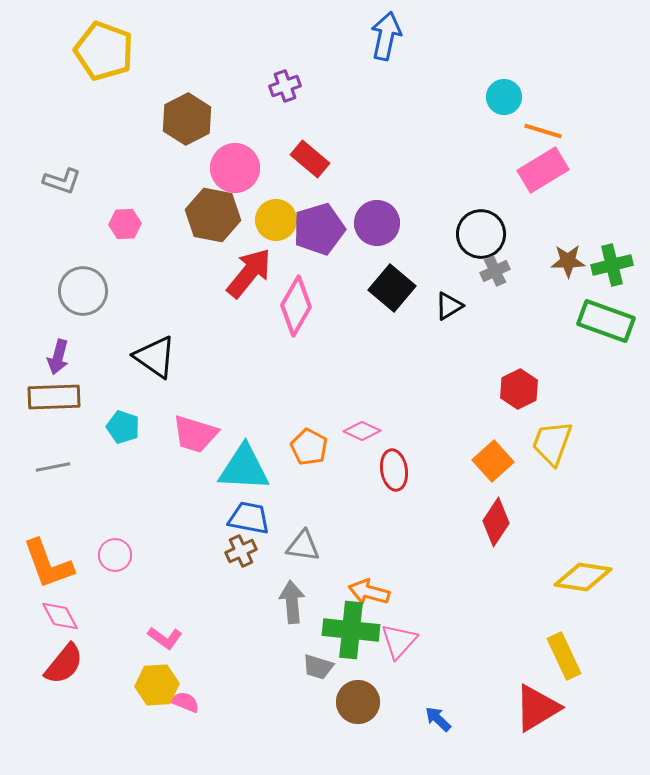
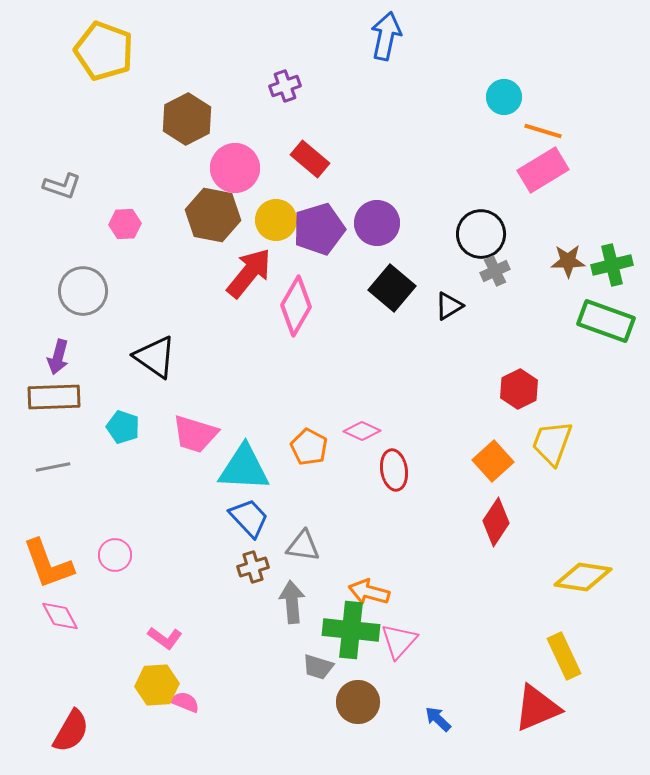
gray L-shape at (62, 181): moved 5 px down
blue trapezoid at (249, 518): rotated 36 degrees clockwise
brown cross at (241, 551): moved 12 px right, 16 px down; rotated 8 degrees clockwise
red semicircle at (64, 664): moved 7 px right, 67 px down; rotated 9 degrees counterclockwise
red triangle at (537, 708): rotated 8 degrees clockwise
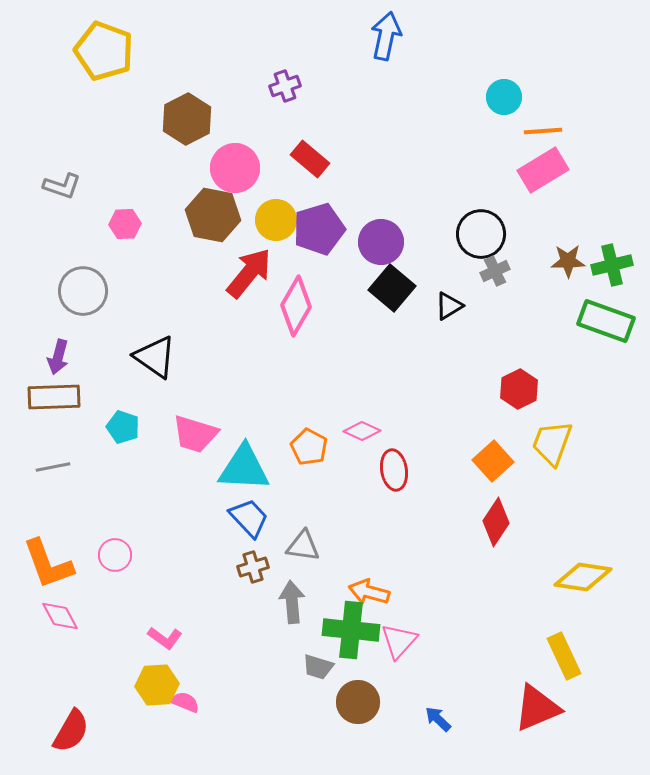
orange line at (543, 131): rotated 21 degrees counterclockwise
purple circle at (377, 223): moved 4 px right, 19 px down
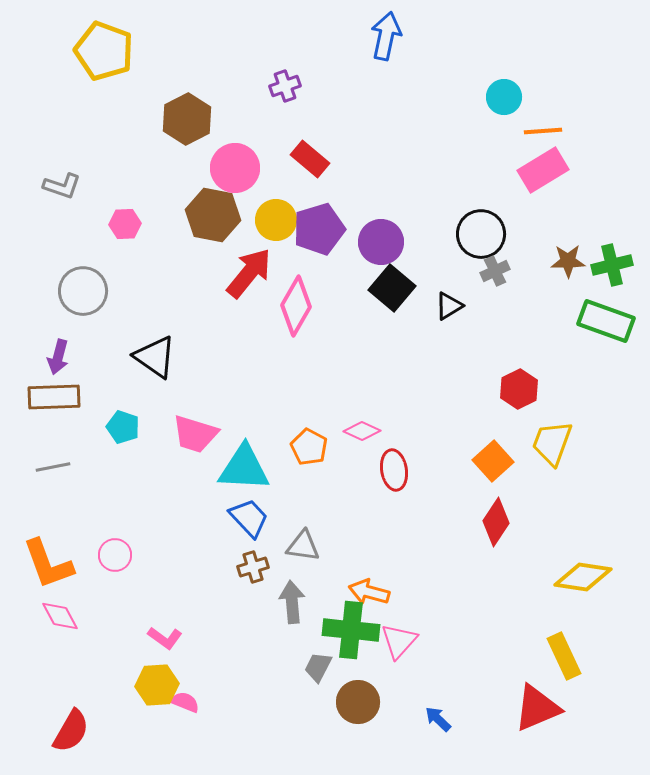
gray trapezoid at (318, 667): rotated 100 degrees clockwise
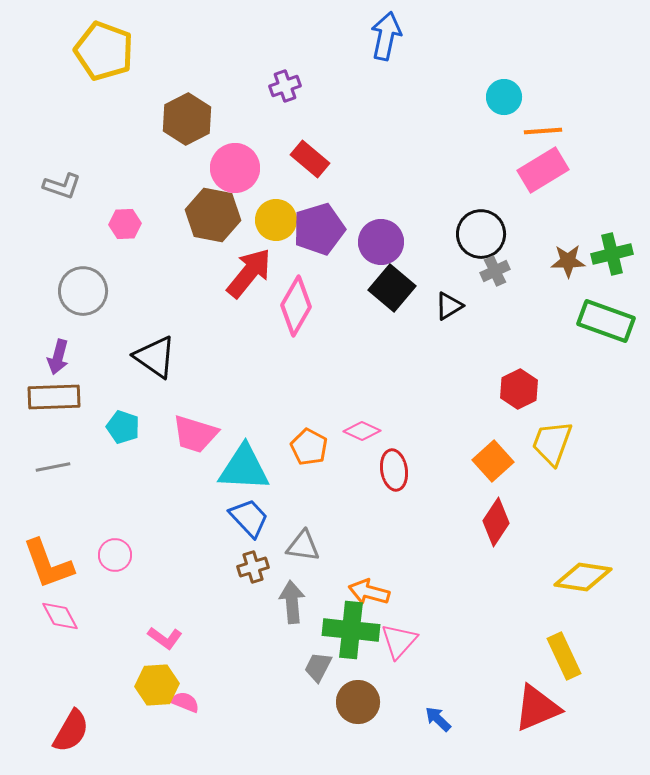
green cross at (612, 265): moved 11 px up
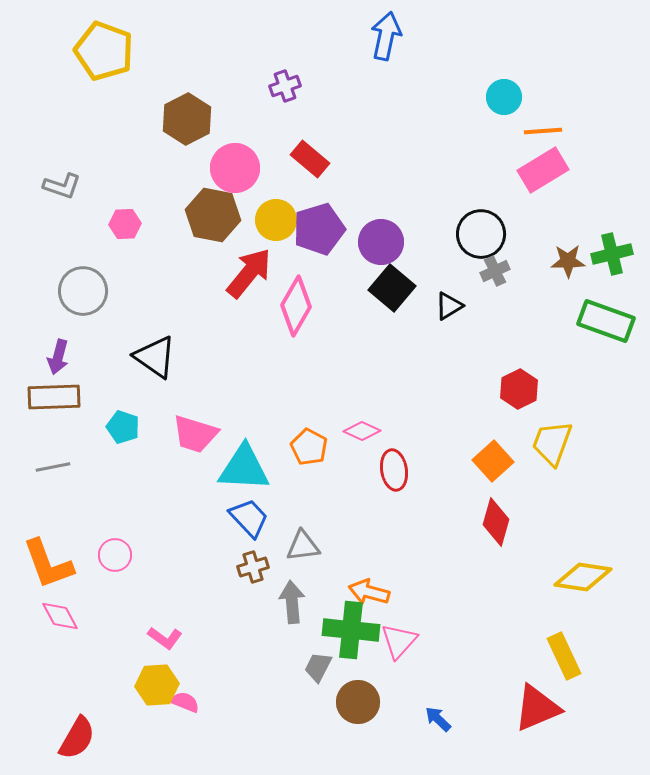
red diamond at (496, 522): rotated 18 degrees counterclockwise
gray triangle at (303, 546): rotated 15 degrees counterclockwise
red semicircle at (71, 731): moved 6 px right, 7 px down
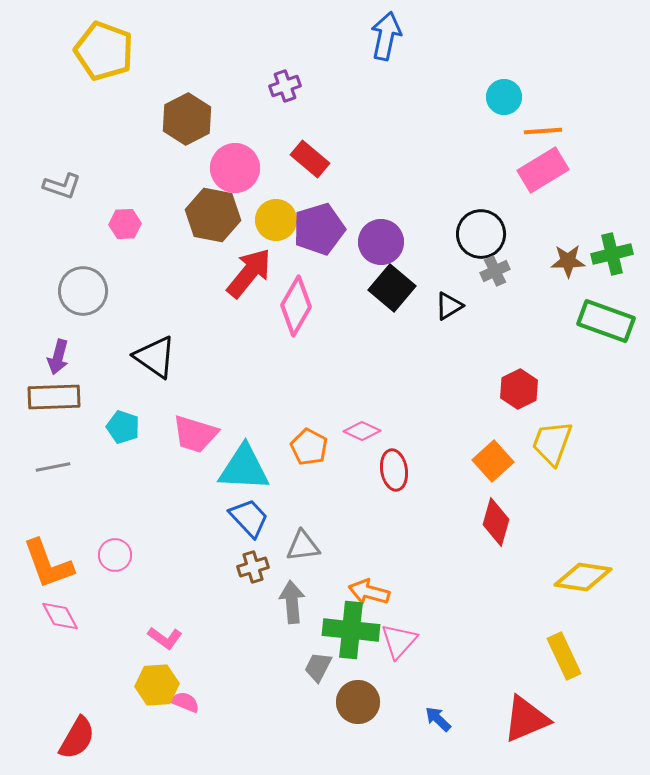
red triangle at (537, 708): moved 11 px left, 11 px down
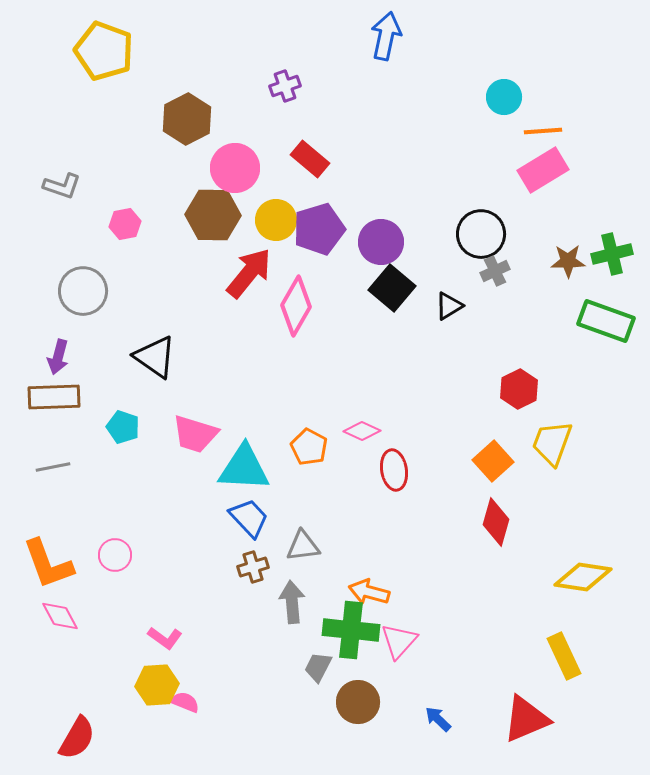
brown hexagon at (213, 215): rotated 10 degrees counterclockwise
pink hexagon at (125, 224): rotated 8 degrees counterclockwise
